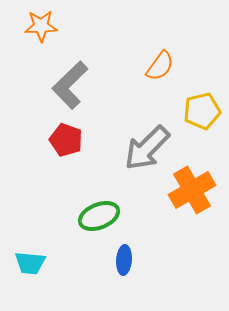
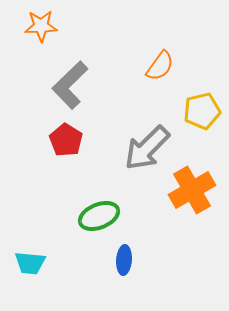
red pentagon: rotated 12 degrees clockwise
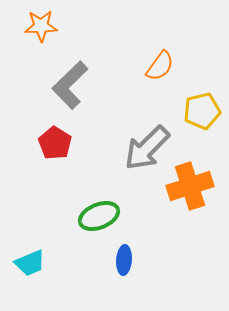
red pentagon: moved 11 px left, 3 px down
orange cross: moved 2 px left, 4 px up; rotated 12 degrees clockwise
cyan trapezoid: rotated 28 degrees counterclockwise
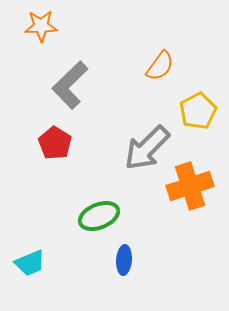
yellow pentagon: moved 4 px left; rotated 15 degrees counterclockwise
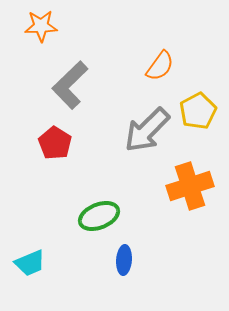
gray arrow: moved 18 px up
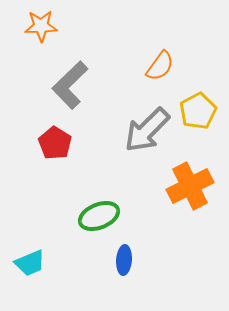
orange cross: rotated 9 degrees counterclockwise
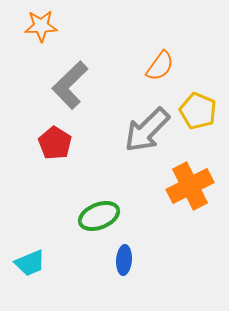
yellow pentagon: rotated 21 degrees counterclockwise
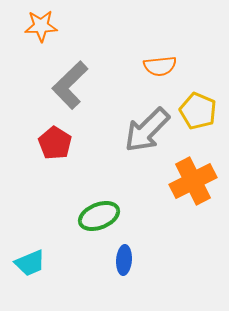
orange semicircle: rotated 48 degrees clockwise
orange cross: moved 3 px right, 5 px up
